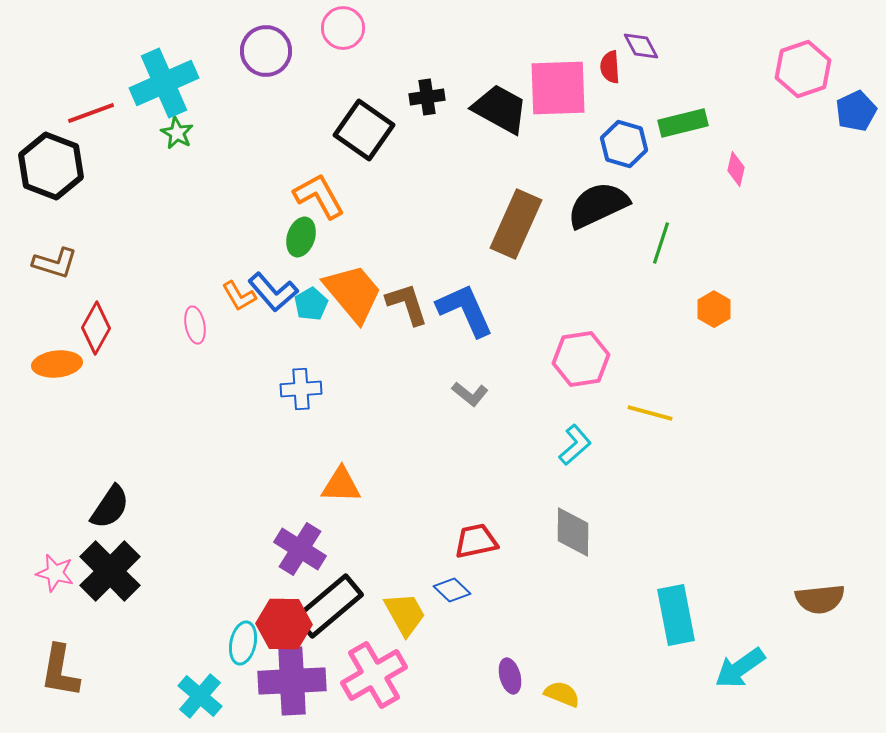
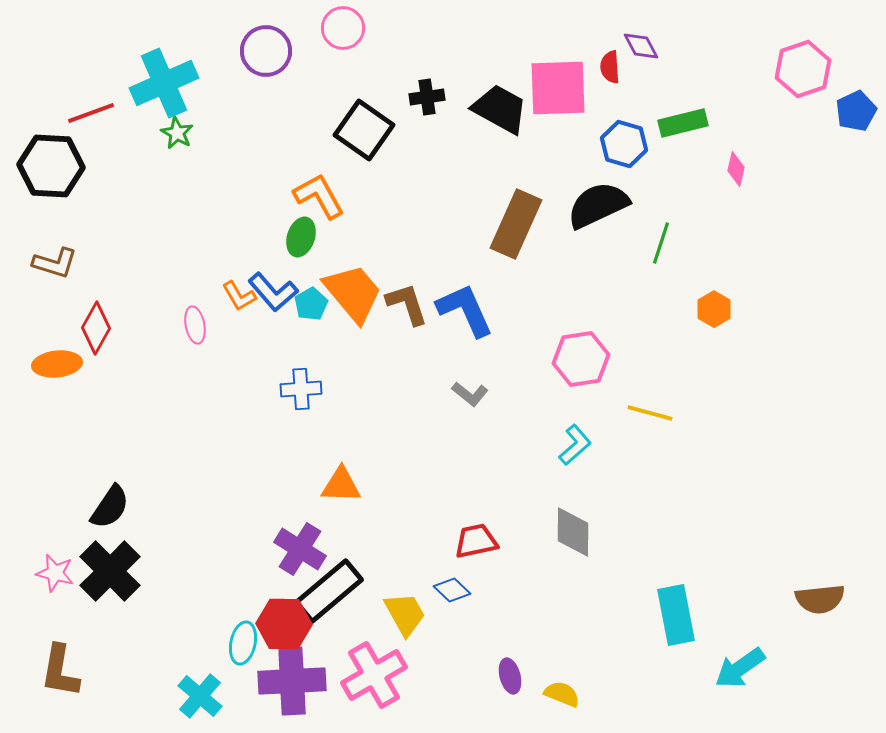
black hexagon at (51, 166): rotated 18 degrees counterclockwise
black rectangle at (329, 606): moved 15 px up
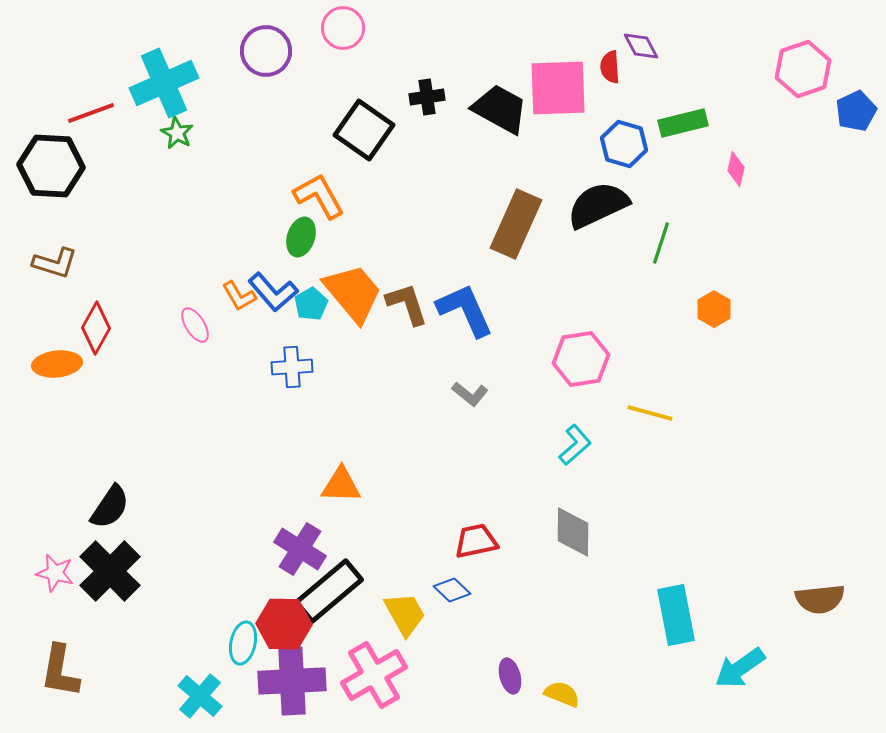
pink ellipse at (195, 325): rotated 21 degrees counterclockwise
blue cross at (301, 389): moved 9 px left, 22 px up
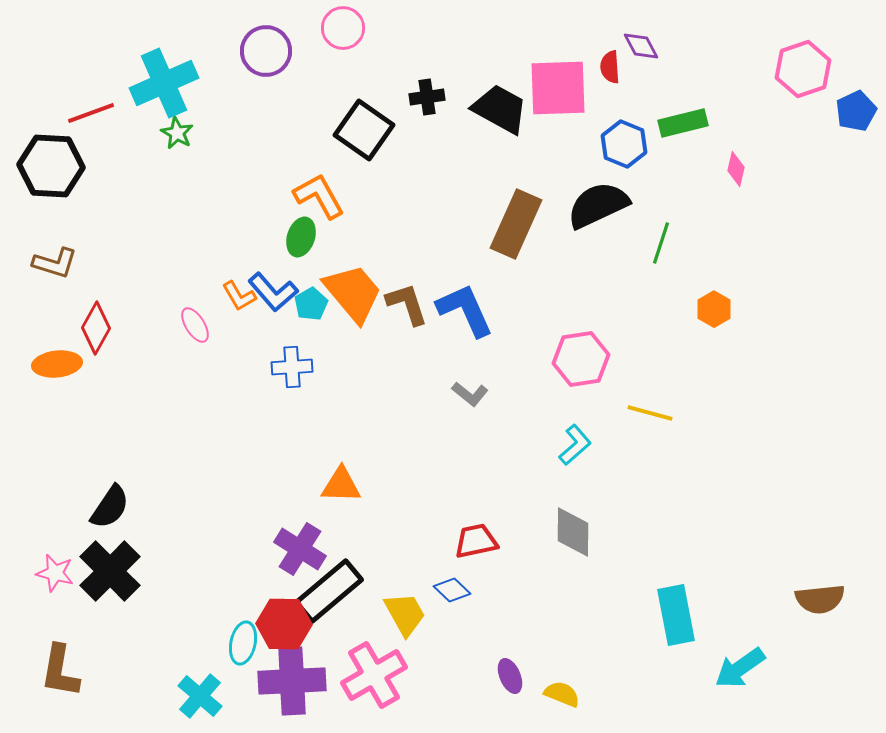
blue hexagon at (624, 144): rotated 6 degrees clockwise
purple ellipse at (510, 676): rotated 8 degrees counterclockwise
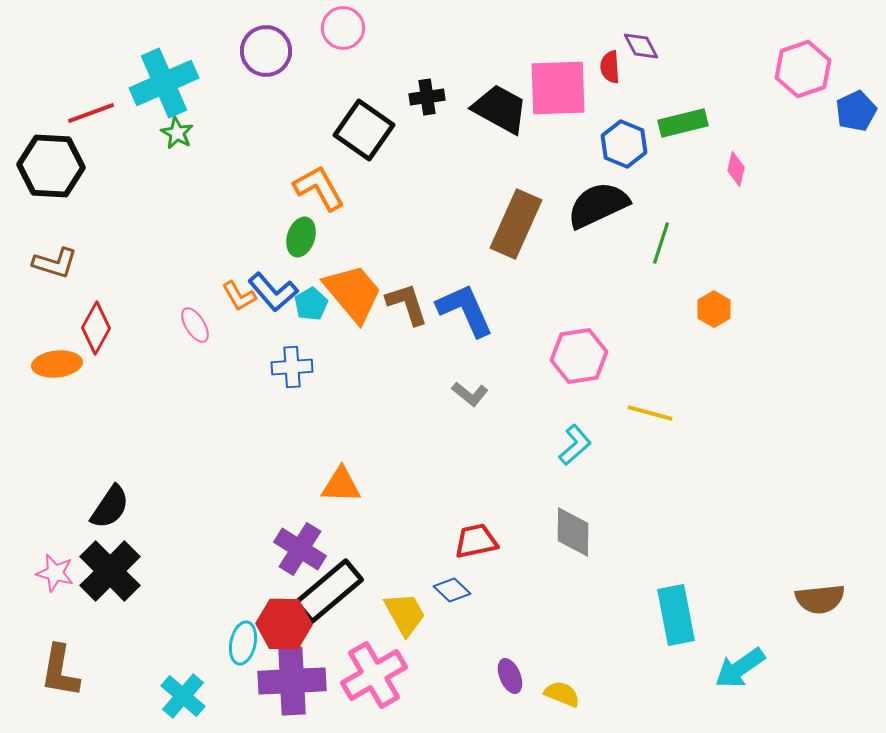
orange L-shape at (319, 196): moved 8 px up
pink hexagon at (581, 359): moved 2 px left, 3 px up
cyan cross at (200, 696): moved 17 px left
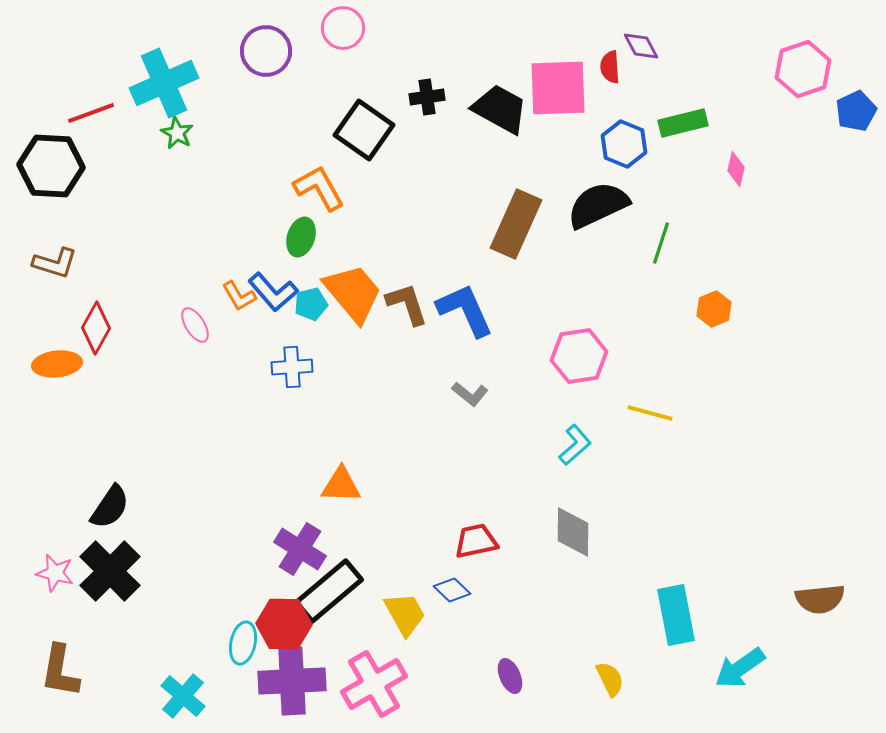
cyan pentagon at (311, 304): rotated 16 degrees clockwise
orange hexagon at (714, 309): rotated 8 degrees clockwise
pink cross at (374, 675): moved 9 px down
yellow semicircle at (562, 694): moved 48 px right, 15 px up; rotated 42 degrees clockwise
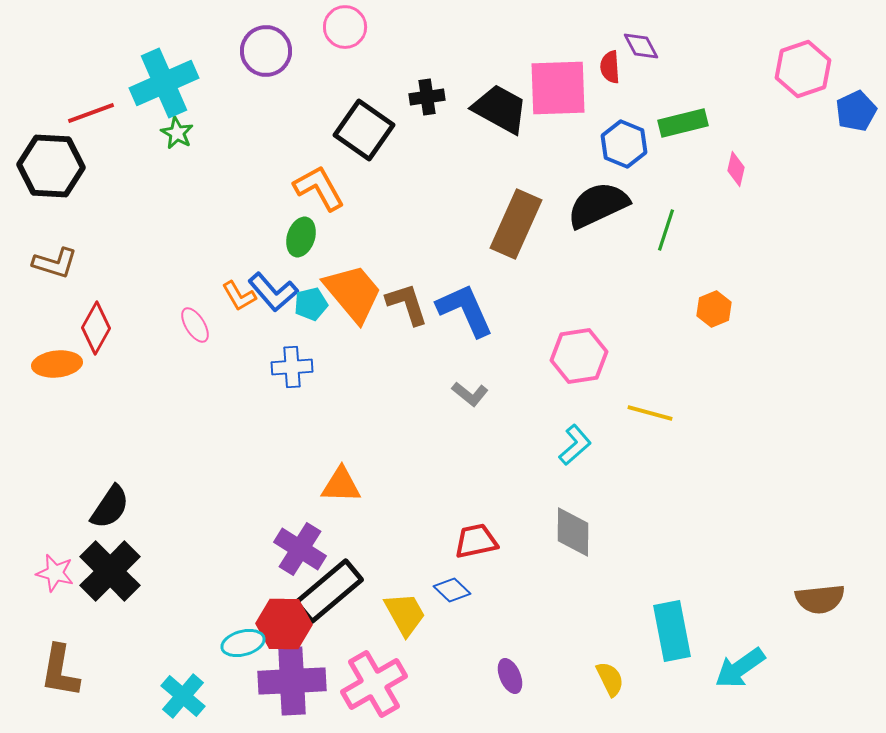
pink circle at (343, 28): moved 2 px right, 1 px up
green line at (661, 243): moved 5 px right, 13 px up
cyan rectangle at (676, 615): moved 4 px left, 16 px down
cyan ellipse at (243, 643): rotated 63 degrees clockwise
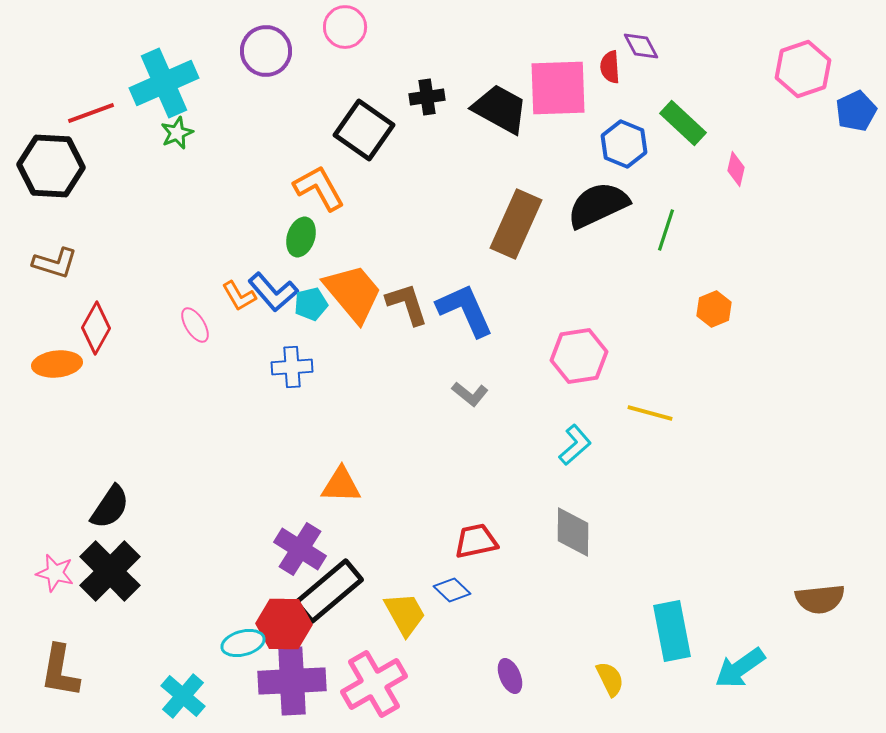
green rectangle at (683, 123): rotated 57 degrees clockwise
green star at (177, 133): rotated 20 degrees clockwise
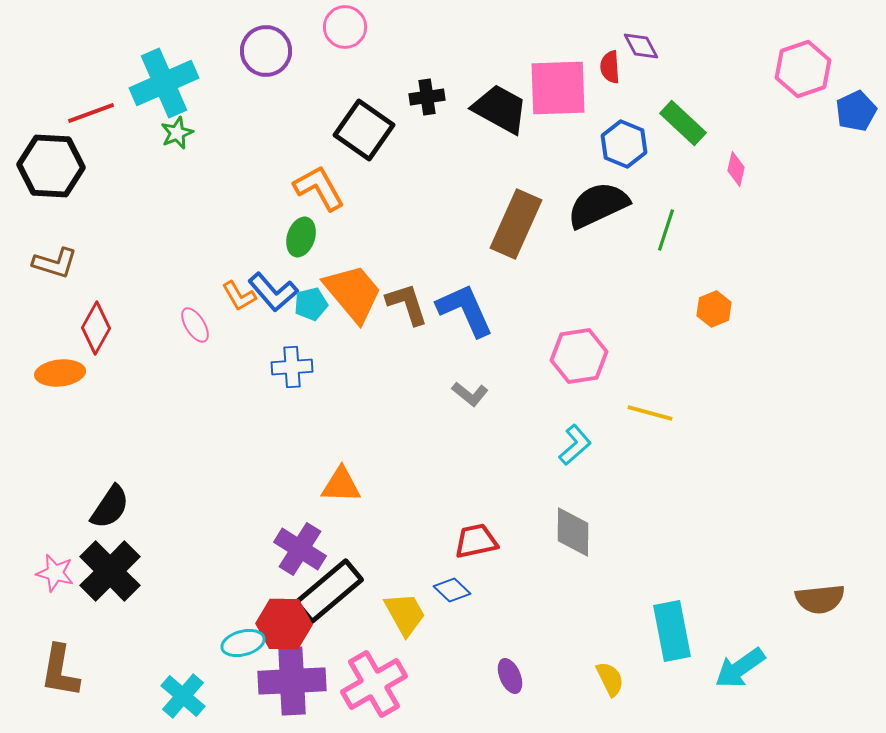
orange ellipse at (57, 364): moved 3 px right, 9 px down
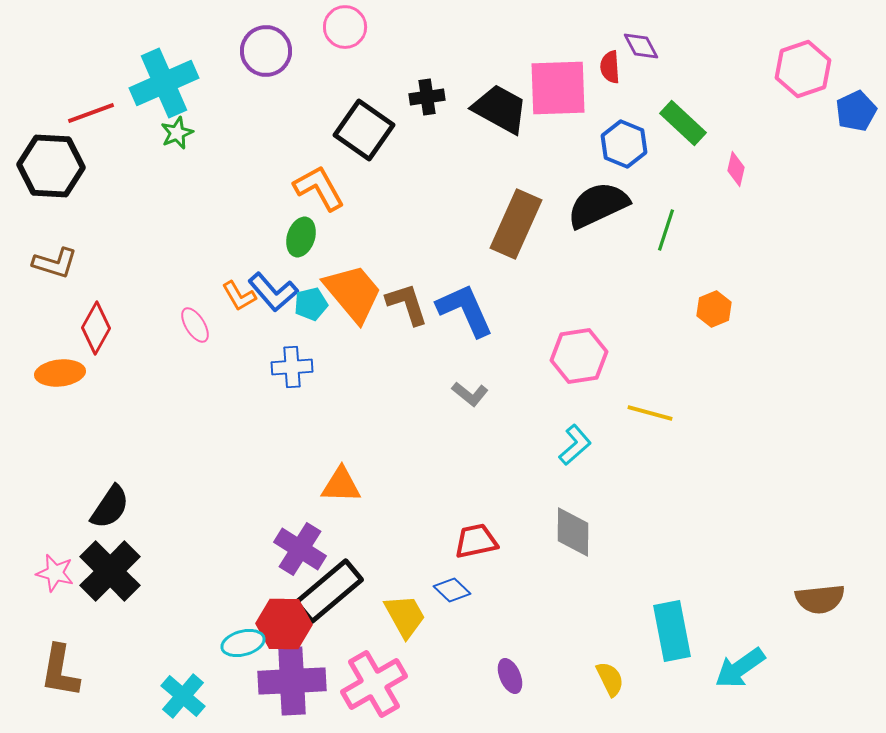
yellow trapezoid at (405, 614): moved 2 px down
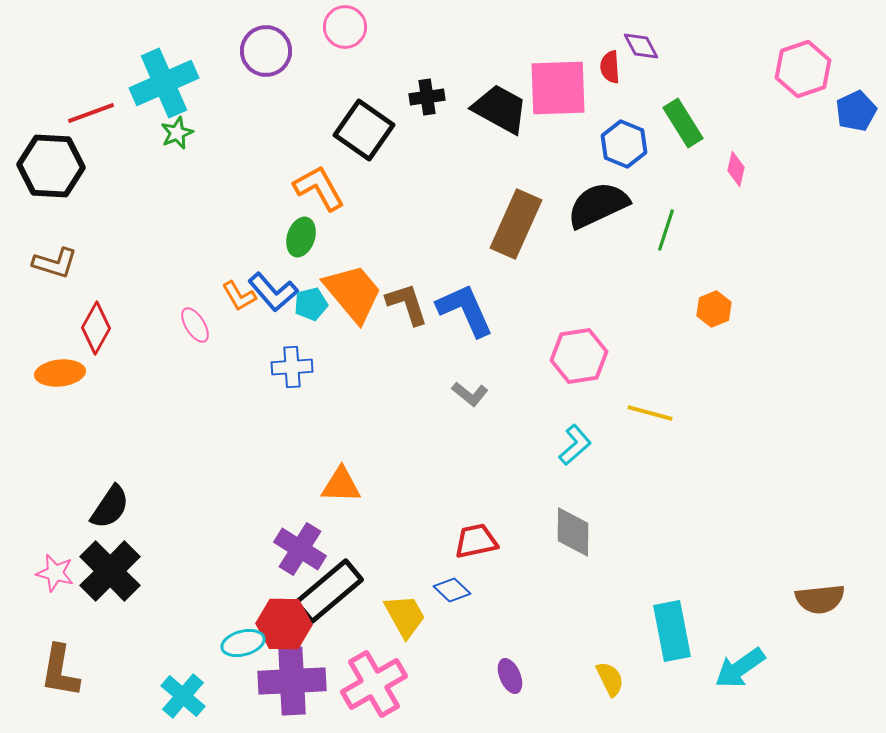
green rectangle at (683, 123): rotated 15 degrees clockwise
